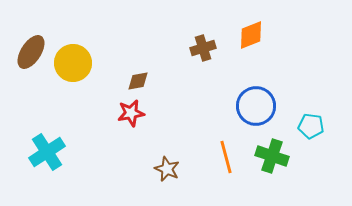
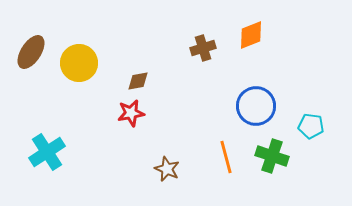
yellow circle: moved 6 px right
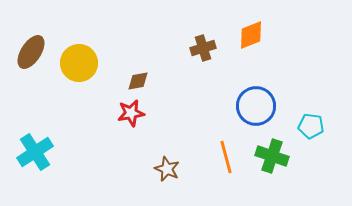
cyan cross: moved 12 px left
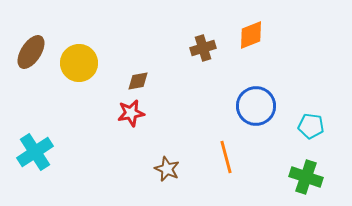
green cross: moved 34 px right, 21 px down
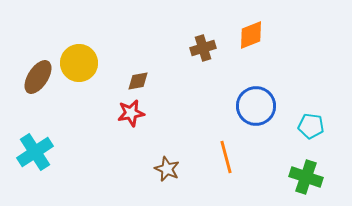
brown ellipse: moved 7 px right, 25 px down
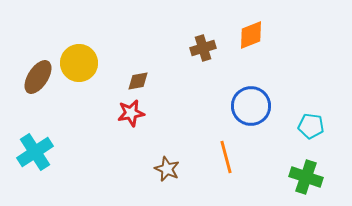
blue circle: moved 5 px left
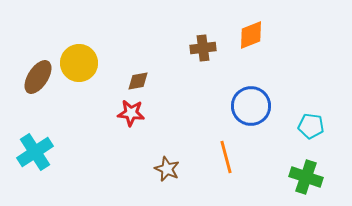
brown cross: rotated 10 degrees clockwise
red star: rotated 16 degrees clockwise
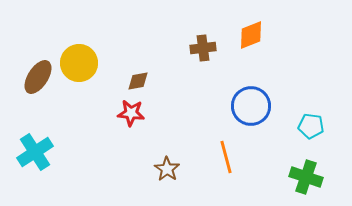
brown star: rotated 10 degrees clockwise
